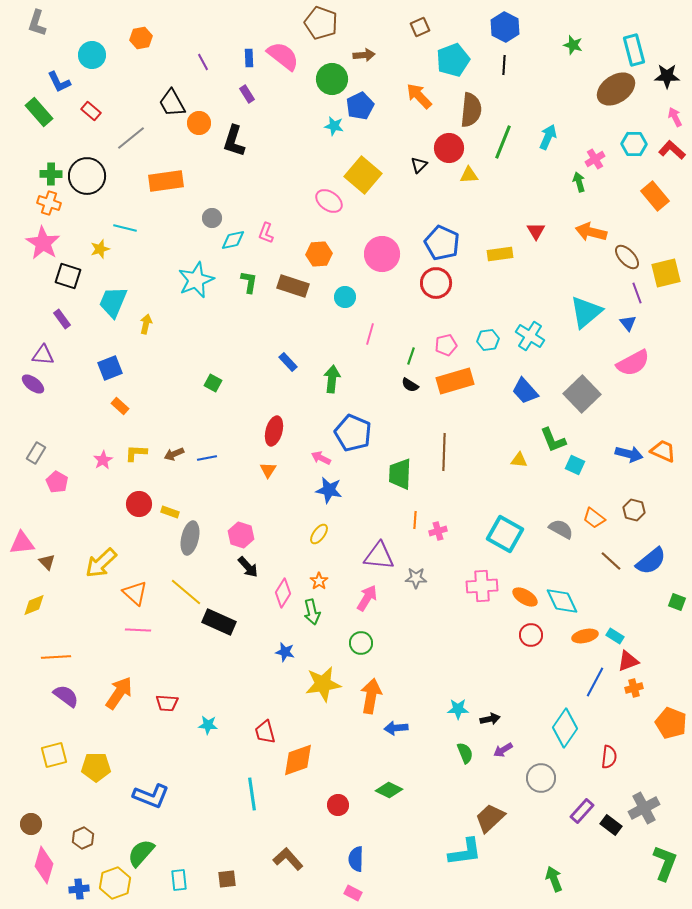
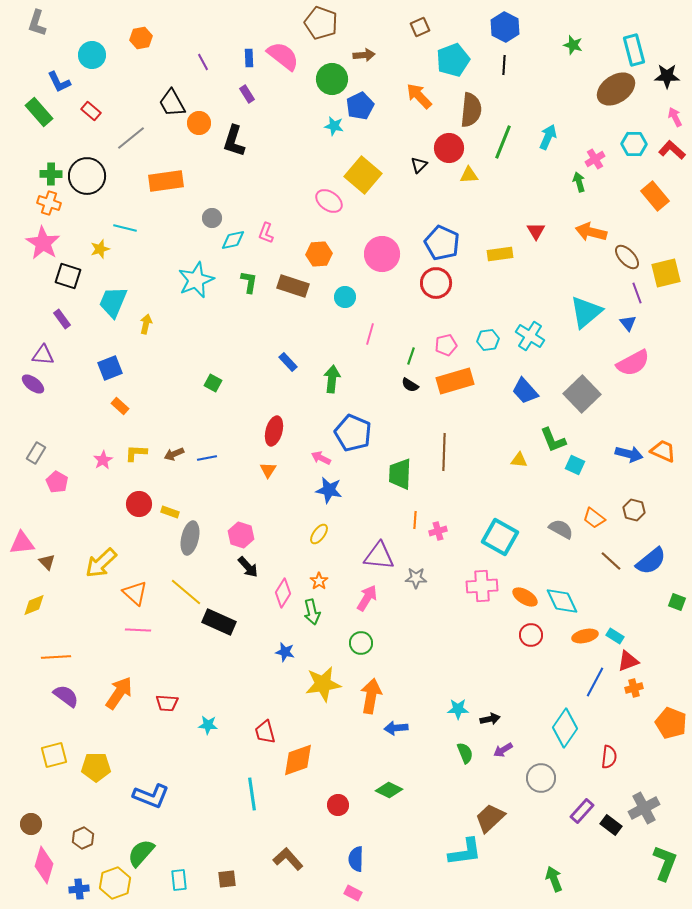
cyan square at (505, 534): moved 5 px left, 3 px down
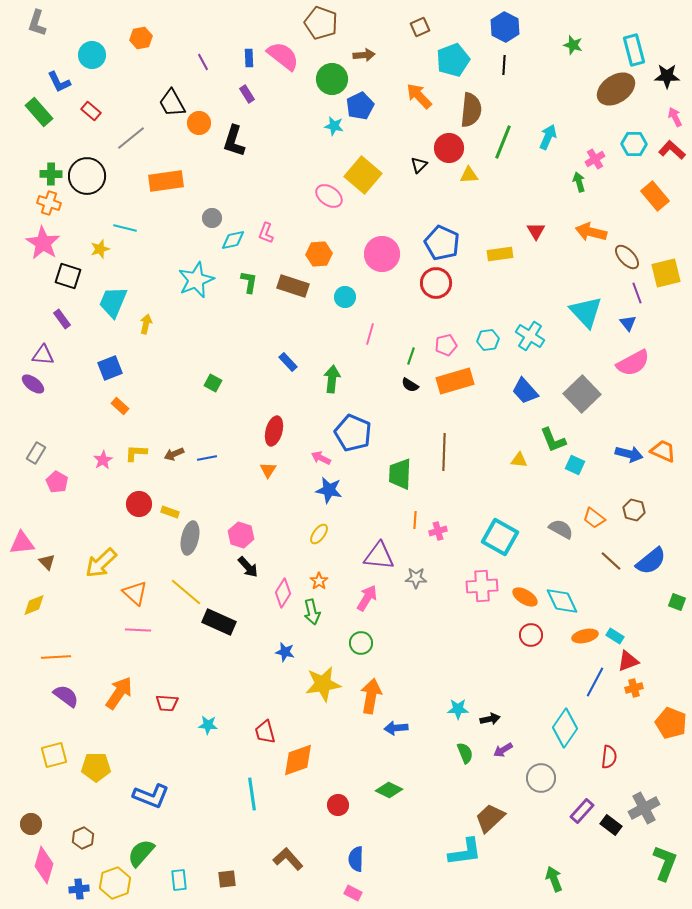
pink ellipse at (329, 201): moved 5 px up
cyan triangle at (586, 312): rotated 33 degrees counterclockwise
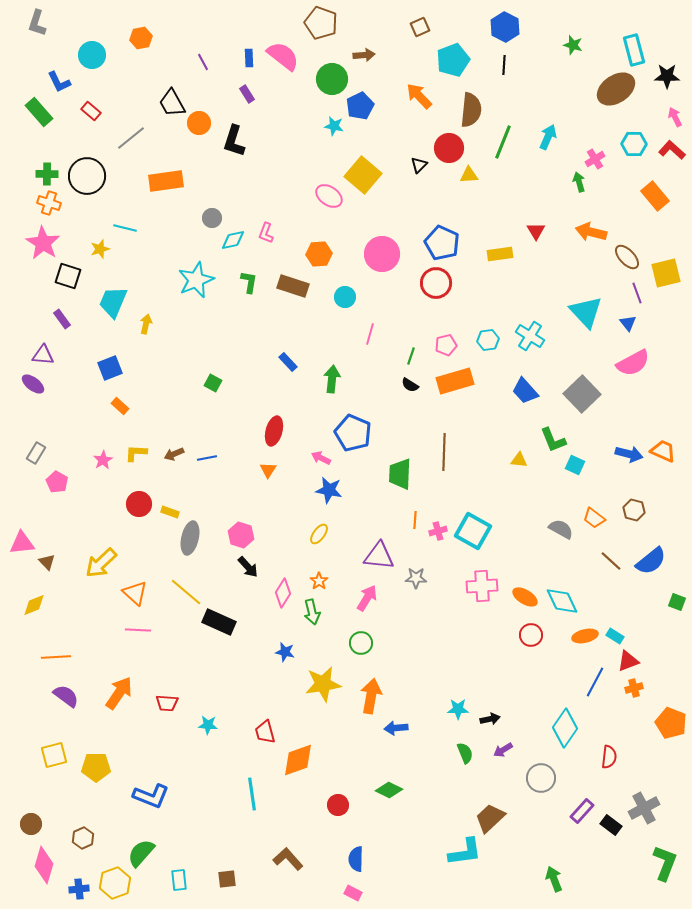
green cross at (51, 174): moved 4 px left
cyan square at (500, 537): moved 27 px left, 6 px up
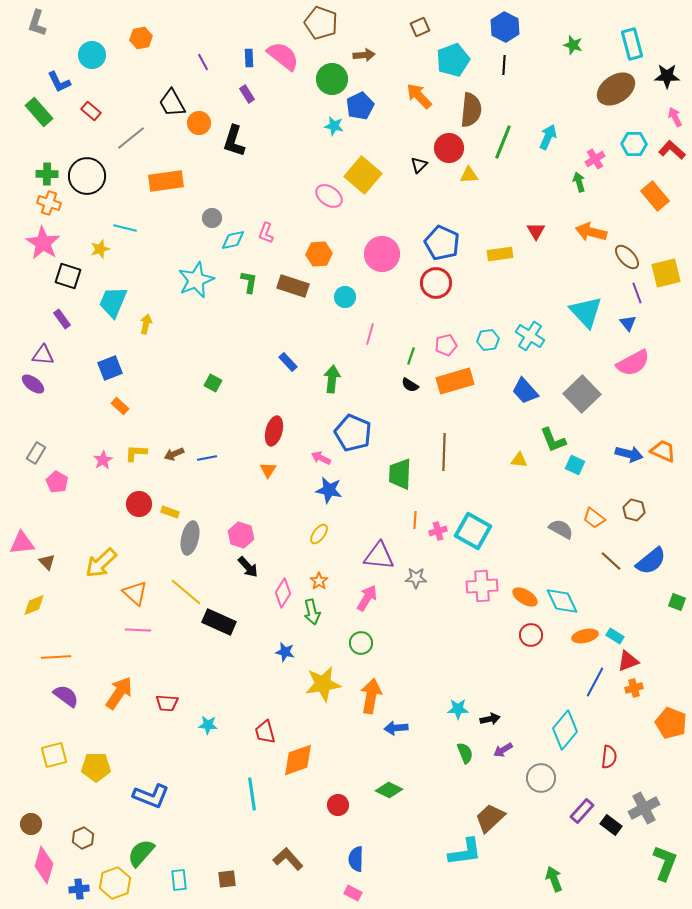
cyan rectangle at (634, 50): moved 2 px left, 6 px up
cyan diamond at (565, 728): moved 2 px down; rotated 6 degrees clockwise
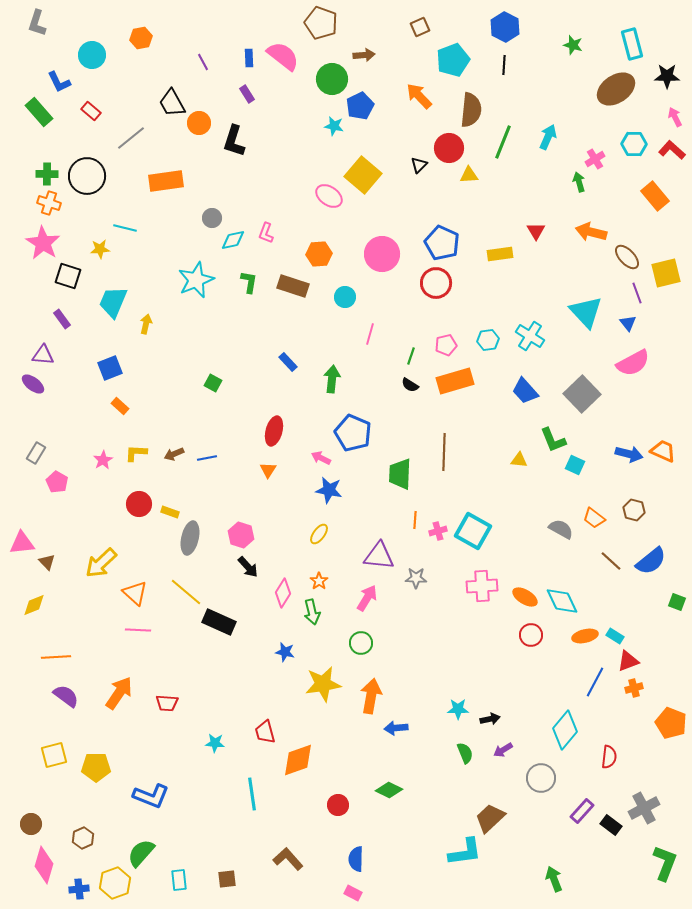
yellow star at (100, 249): rotated 12 degrees clockwise
cyan star at (208, 725): moved 7 px right, 18 px down
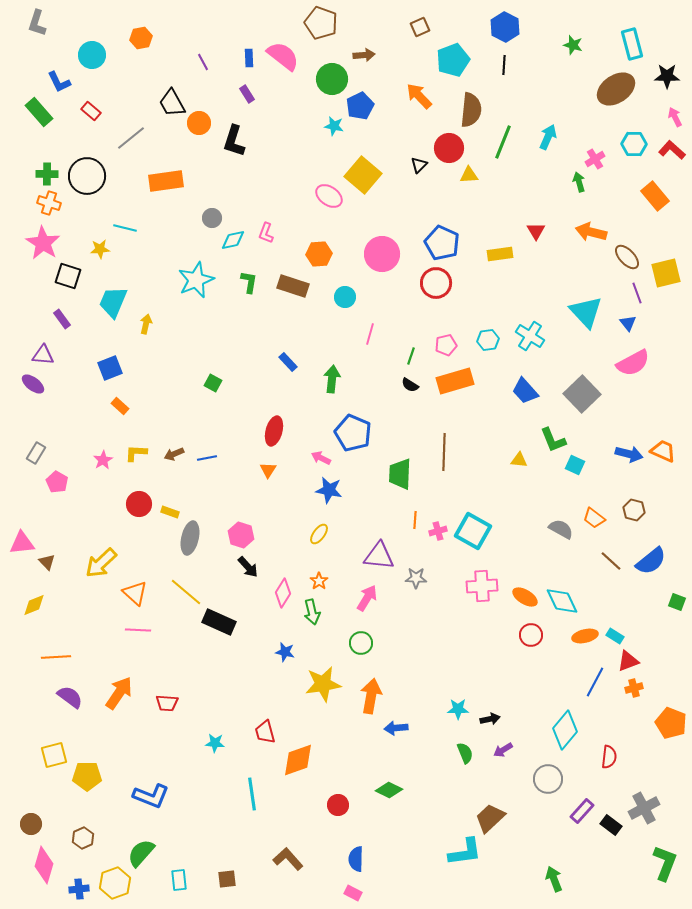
purple semicircle at (66, 696): moved 4 px right, 1 px down
yellow pentagon at (96, 767): moved 9 px left, 9 px down
gray circle at (541, 778): moved 7 px right, 1 px down
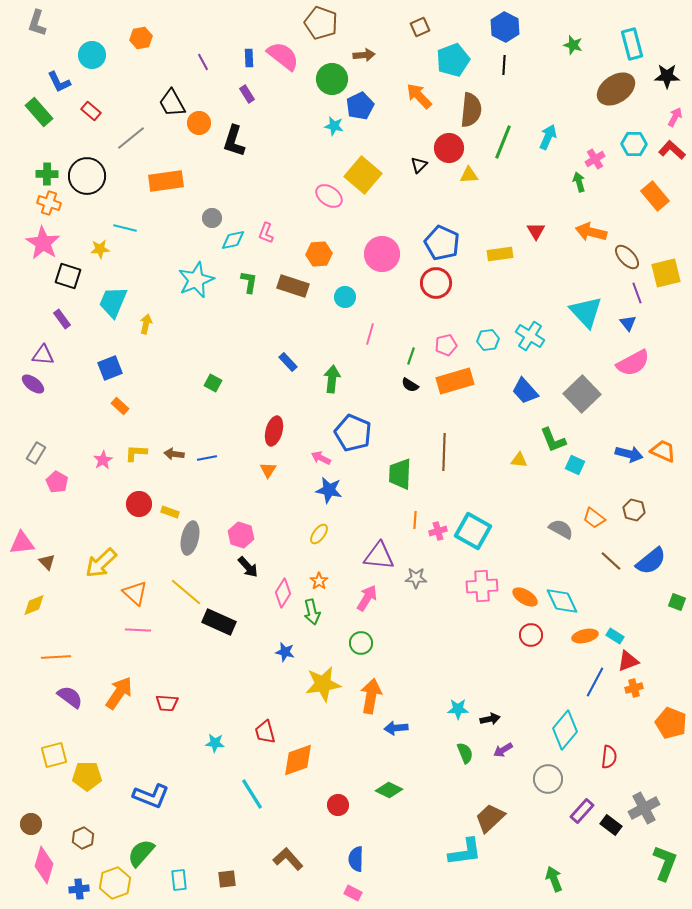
pink arrow at (675, 117): rotated 54 degrees clockwise
brown arrow at (174, 454): rotated 30 degrees clockwise
cyan line at (252, 794): rotated 24 degrees counterclockwise
